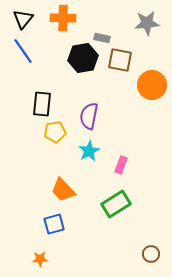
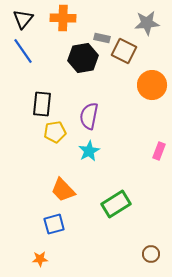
brown square: moved 4 px right, 9 px up; rotated 15 degrees clockwise
pink rectangle: moved 38 px right, 14 px up
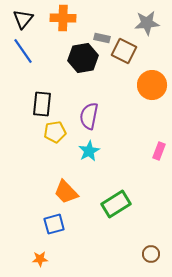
orange trapezoid: moved 3 px right, 2 px down
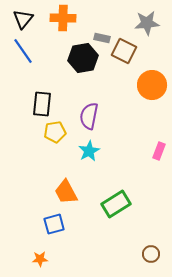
orange trapezoid: rotated 16 degrees clockwise
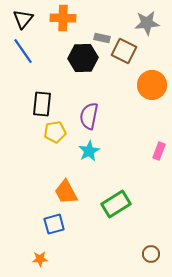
black hexagon: rotated 8 degrees clockwise
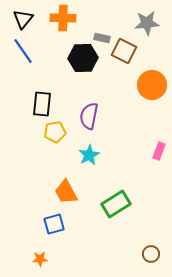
cyan star: moved 4 px down
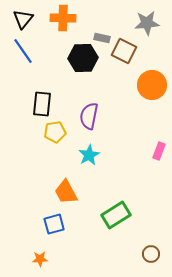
green rectangle: moved 11 px down
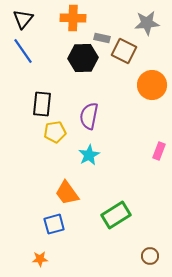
orange cross: moved 10 px right
orange trapezoid: moved 1 px right, 1 px down; rotated 8 degrees counterclockwise
brown circle: moved 1 px left, 2 px down
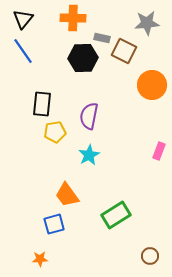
orange trapezoid: moved 2 px down
